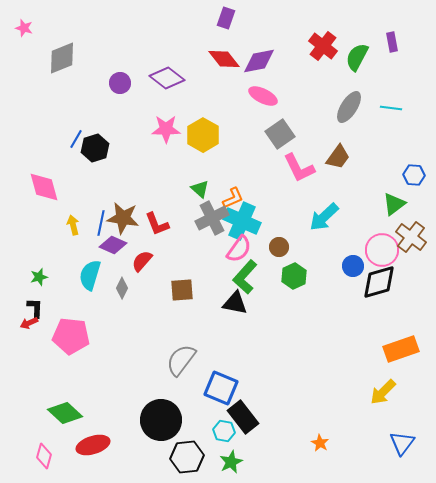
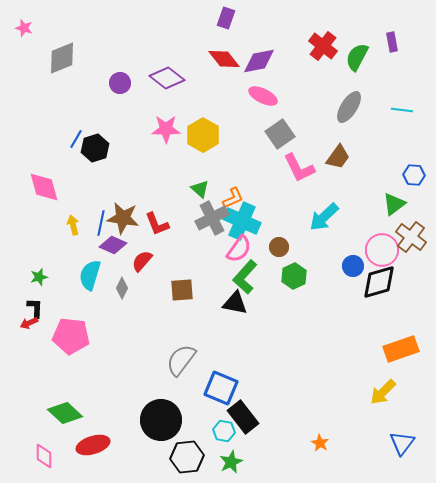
cyan line at (391, 108): moved 11 px right, 2 px down
pink diamond at (44, 456): rotated 15 degrees counterclockwise
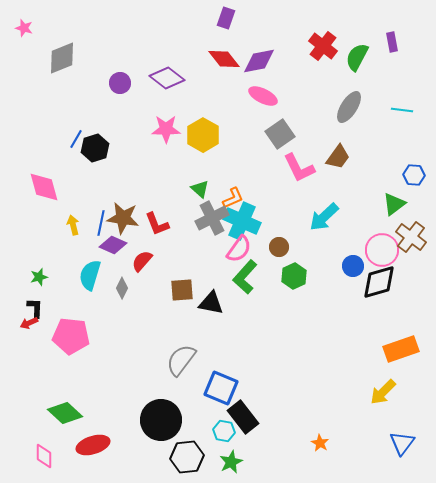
black triangle at (235, 303): moved 24 px left
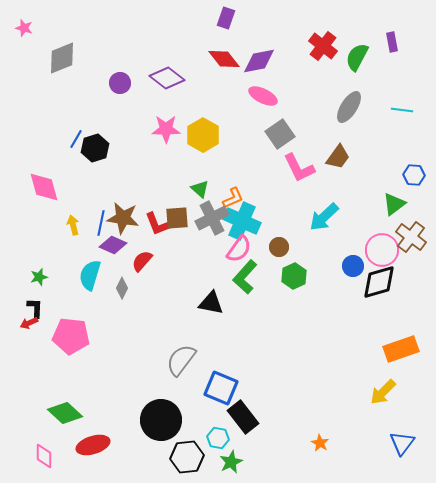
brown square at (182, 290): moved 5 px left, 72 px up
cyan hexagon at (224, 431): moved 6 px left, 7 px down
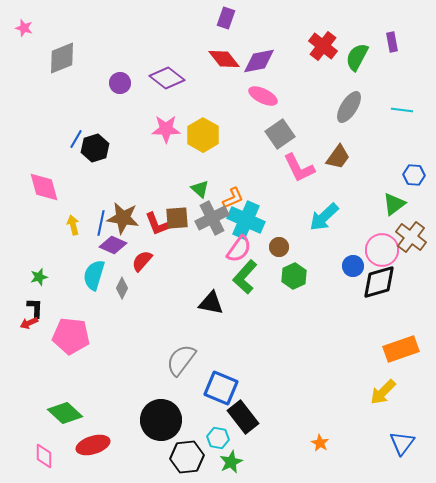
cyan cross at (242, 221): moved 4 px right, 1 px up
cyan semicircle at (90, 275): moved 4 px right
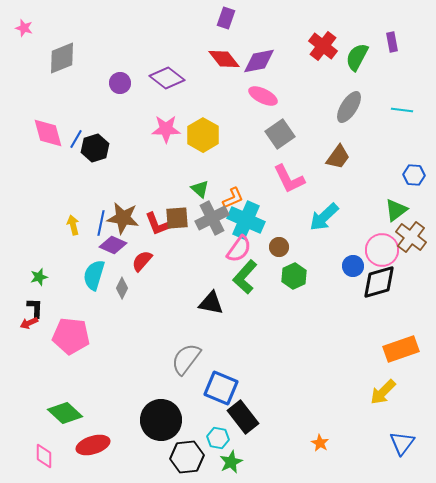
pink L-shape at (299, 168): moved 10 px left, 11 px down
pink diamond at (44, 187): moved 4 px right, 54 px up
green triangle at (394, 204): moved 2 px right, 6 px down
gray semicircle at (181, 360): moved 5 px right, 1 px up
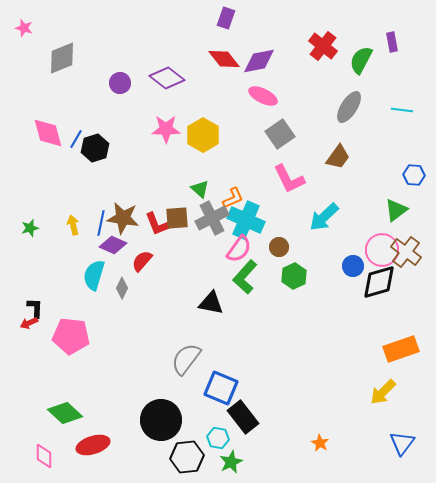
green semicircle at (357, 57): moved 4 px right, 3 px down
brown cross at (411, 237): moved 5 px left, 15 px down
green star at (39, 277): moved 9 px left, 49 px up
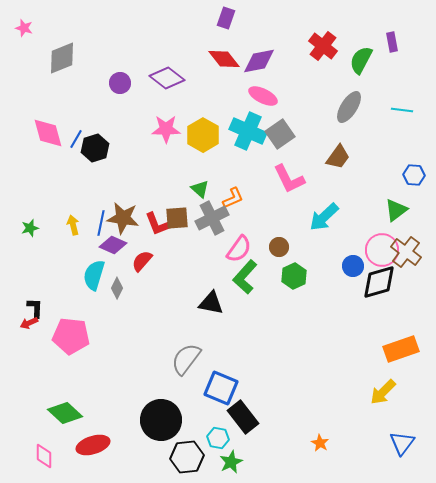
cyan cross at (246, 220): moved 2 px right, 89 px up
gray diamond at (122, 288): moved 5 px left
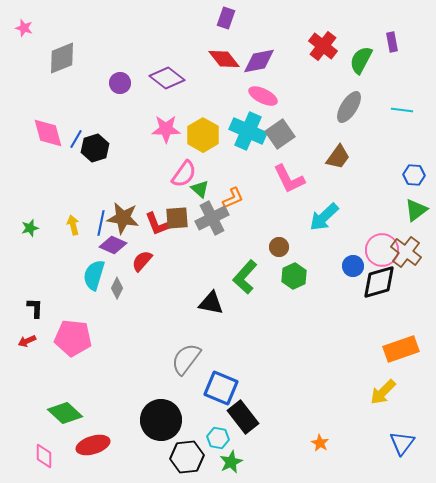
green triangle at (396, 210): moved 20 px right
pink semicircle at (239, 249): moved 55 px left, 75 px up
red arrow at (29, 323): moved 2 px left, 18 px down
pink pentagon at (71, 336): moved 2 px right, 2 px down
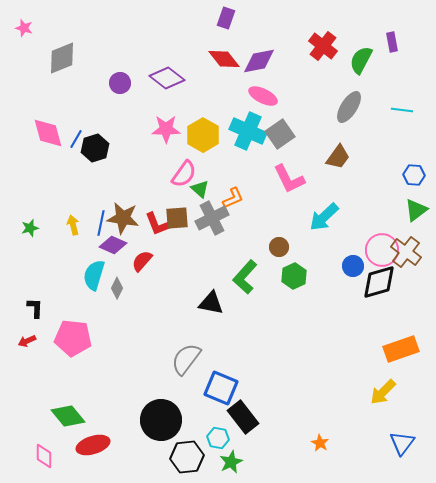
green diamond at (65, 413): moved 3 px right, 3 px down; rotated 8 degrees clockwise
